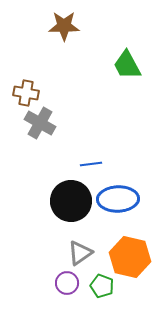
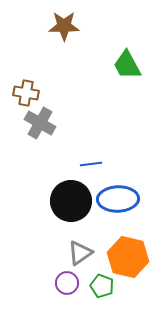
orange hexagon: moved 2 px left
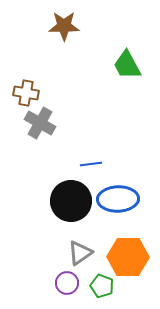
orange hexagon: rotated 12 degrees counterclockwise
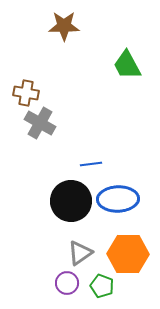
orange hexagon: moved 3 px up
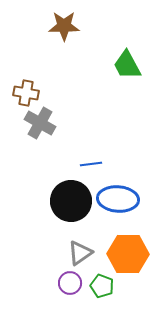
blue ellipse: rotated 6 degrees clockwise
purple circle: moved 3 px right
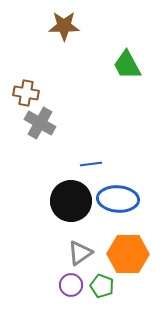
purple circle: moved 1 px right, 2 px down
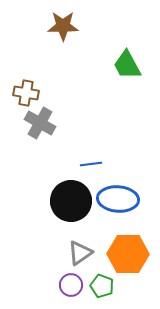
brown star: moved 1 px left
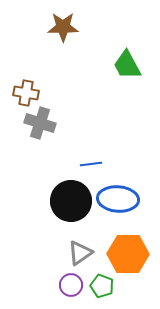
brown star: moved 1 px down
gray cross: rotated 12 degrees counterclockwise
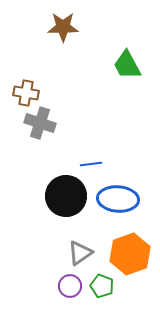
black circle: moved 5 px left, 5 px up
orange hexagon: moved 2 px right; rotated 21 degrees counterclockwise
purple circle: moved 1 px left, 1 px down
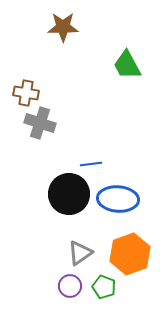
black circle: moved 3 px right, 2 px up
green pentagon: moved 2 px right, 1 px down
